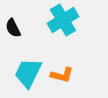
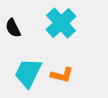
cyan cross: moved 2 px left, 3 px down; rotated 12 degrees counterclockwise
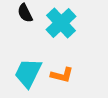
black semicircle: moved 12 px right, 15 px up
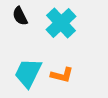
black semicircle: moved 5 px left, 3 px down
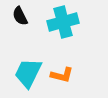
cyan cross: moved 2 px right, 1 px up; rotated 28 degrees clockwise
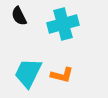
black semicircle: moved 1 px left
cyan cross: moved 2 px down
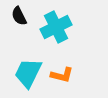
cyan cross: moved 7 px left, 3 px down; rotated 12 degrees counterclockwise
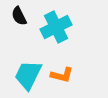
cyan trapezoid: moved 2 px down
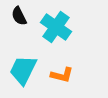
cyan cross: rotated 28 degrees counterclockwise
cyan trapezoid: moved 5 px left, 5 px up
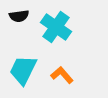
black semicircle: rotated 72 degrees counterclockwise
orange L-shape: rotated 145 degrees counterclockwise
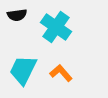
black semicircle: moved 2 px left, 1 px up
orange L-shape: moved 1 px left, 2 px up
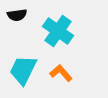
cyan cross: moved 2 px right, 4 px down
